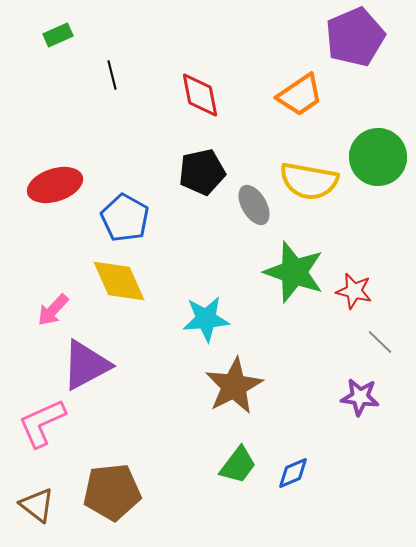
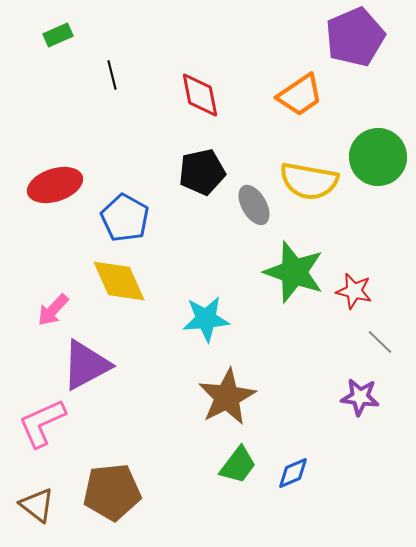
brown star: moved 7 px left, 11 px down
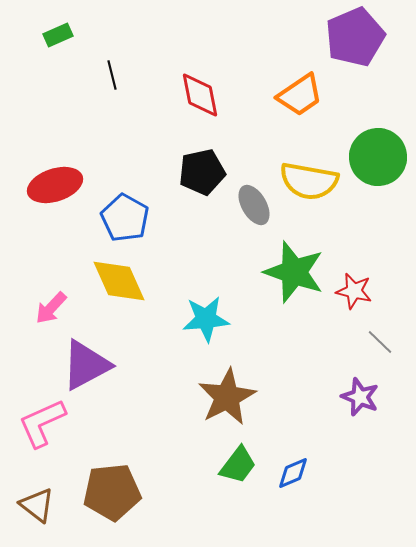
pink arrow: moved 2 px left, 2 px up
purple star: rotated 15 degrees clockwise
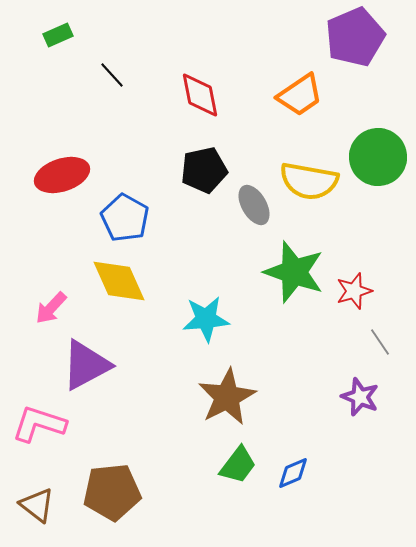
black line: rotated 28 degrees counterclockwise
black pentagon: moved 2 px right, 2 px up
red ellipse: moved 7 px right, 10 px up
red star: rotated 30 degrees counterclockwise
gray line: rotated 12 degrees clockwise
pink L-shape: moved 3 px left, 1 px down; rotated 42 degrees clockwise
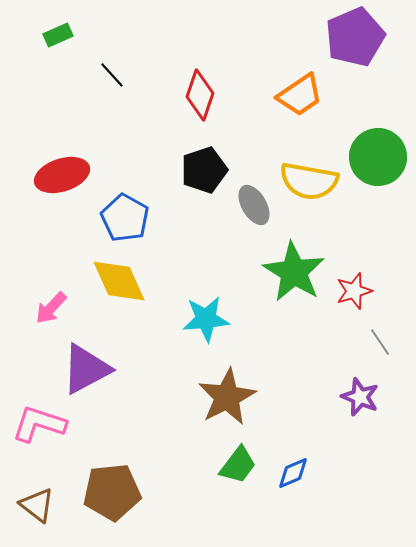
red diamond: rotated 30 degrees clockwise
black pentagon: rotated 6 degrees counterclockwise
green star: rotated 12 degrees clockwise
purple triangle: moved 4 px down
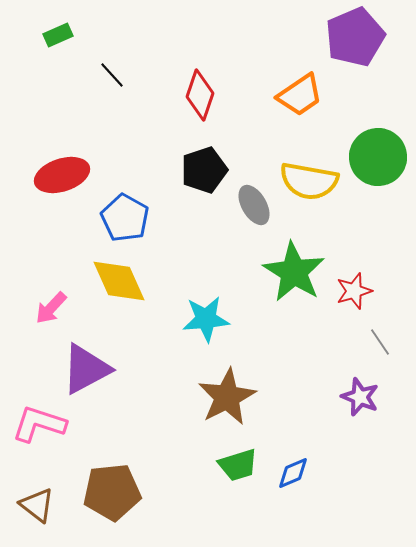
green trapezoid: rotated 36 degrees clockwise
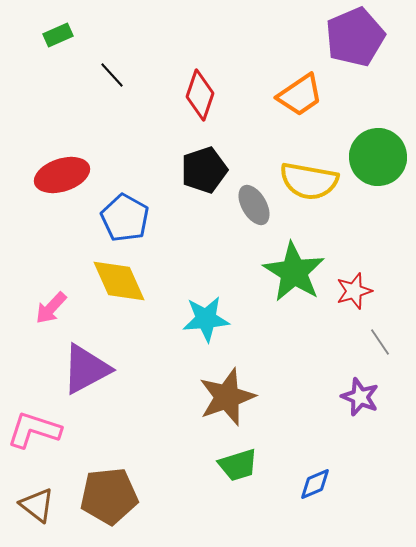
brown star: rotated 8 degrees clockwise
pink L-shape: moved 5 px left, 6 px down
blue diamond: moved 22 px right, 11 px down
brown pentagon: moved 3 px left, 4 px down
